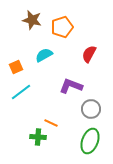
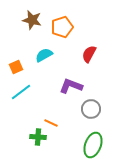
green ellipse: moved 3 px right, 4 px down
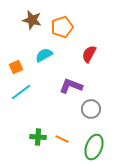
orange line: moved 11 px right, 16 px down
green ellipse: moved 1 px right, 2 px down
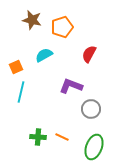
cyan line: rotated 40 degrees counterclockwise
orange line: moved 2 px up
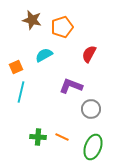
green ellipse: moved 1 px left
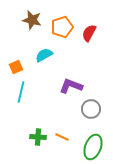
red semicircle: moved 21 px up
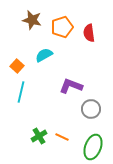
red semicircle: rotated 36 degrees counterclockwise
orange square: moved 1 px right, 1 px up; rotated 24 degrees counterclockwise
green cross: moved 1 px right, 1 px up; rotated 35 degrees counterclockwise
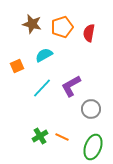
brown star: moved 4 px down
red semicircle: rotated 18 degrees clockwise
orange square: rotated 24 degrees clockwise
purple L-shape: rotated 50 degrees counterclockwise
cyan line: moved 21 px right, 4 px up; rotated 30 degrees clockwise
green cross: moved 1 px right
